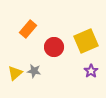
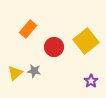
yellow square: rotated 15 degrees counterclockwise
purple star: moved 10 px down
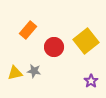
orange rectangle: moved 1 px down
yellow triangle: rotated 28 degrees clockwise
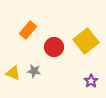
yellow triangle: moved 2 px left; rotated 35 degrees clockwise
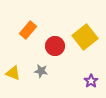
yellow square: moved 1 px left, 4 px up
red circle: moved 1 px right, 1 px up
gray star: moved 7 px right
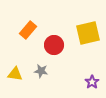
yellow square: moved 3 px right, 4 px up; rotated 25 degrees clockwise
red circle: moved 1 px left, 1 px up
yellow triangle: moved 2 px right, 1 px down; rotated 14 degrees counterclockwise
purple star: moved 1 px right, 1 px down
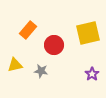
yellow triangle: moved 9 px up; rotated 21 degrees counterclockwise
purple star: moved 8 px up
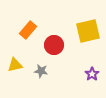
yellow square: moved 2 px up
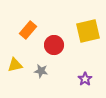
purple star: moved 7 px left, 5 px down
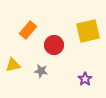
yellow triangle: moved 2 px left
